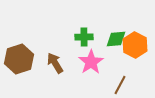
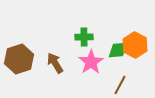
green diamond: moved 2 px right, 11 px down
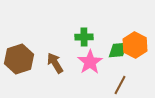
pink star: moved 1 px left
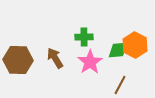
brown hexagon: moved 1 px left, 1 px down; rotated 20 degrees clockwise
brown arrow: moved 5 px up
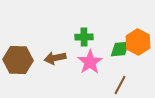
orange hexagon: moved 3 px right, 3 px up
green diamond: moved 2 px right, 1 px up
brown arrow: rotated 70 degrees counterclockwise
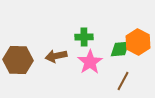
brown arrow: moved 1 px right, 2 px up
brown line: moved 3 px right, 4 px up
